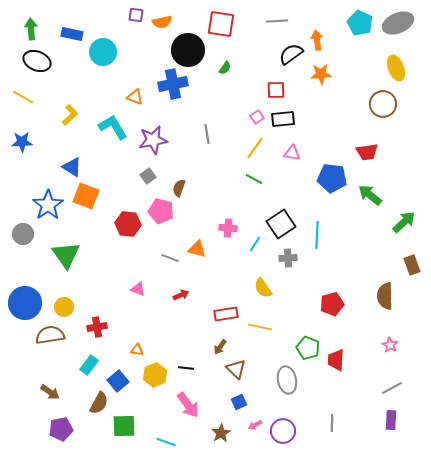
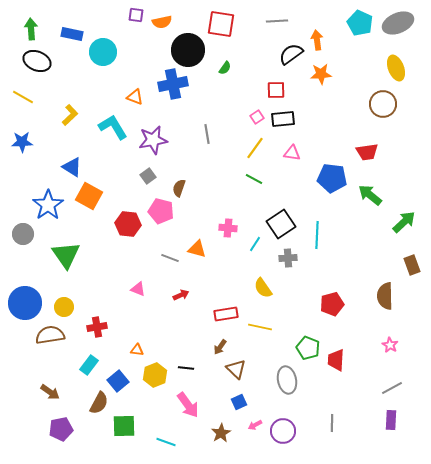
orange square at (86, 196): moved 3 px right; rotated 8 degrees clockwise
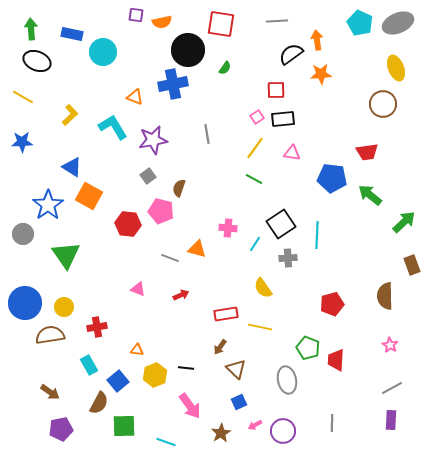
cyan rectangle at (89, 365): rotated 66 degrees counterclockwise
pink arrow at (188, 405): moved 2 px right, 1 px down
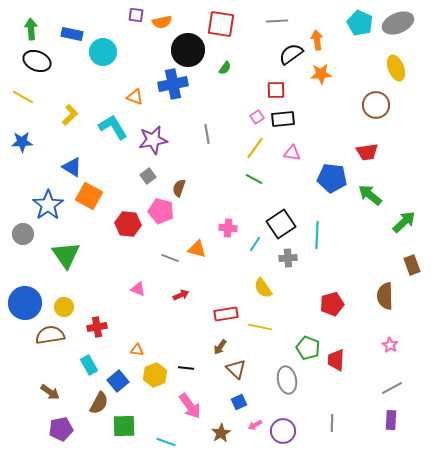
brown circle at (383, 104): moved 7 px left, 1 px down
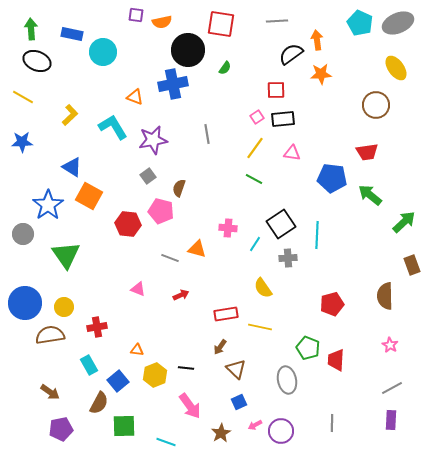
yellow ellipse at (396, 68): rotated 15 degrees counterclockwise
purple circle at (283, 431): moved 2 px left
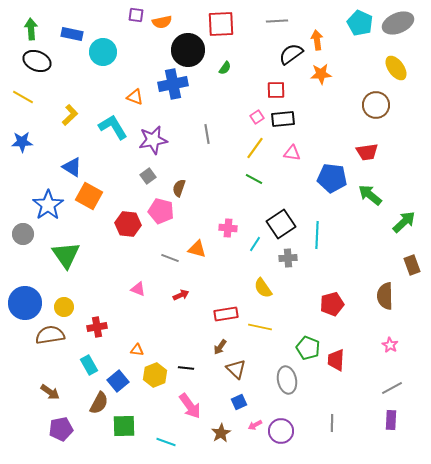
red square at (221, 24): rotated 12 degrees counterclockwise
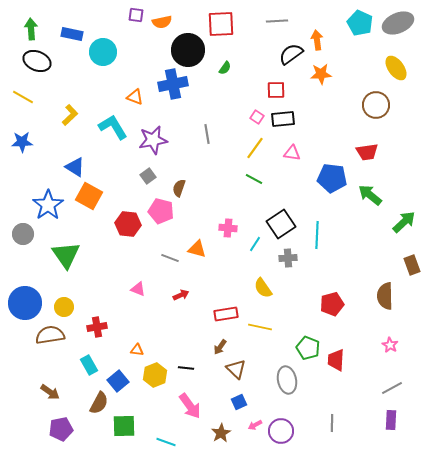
pink square at (257, 117): rotated 24 degrees counterclockwise
blue triangle at (72, 167): moved 3 px right
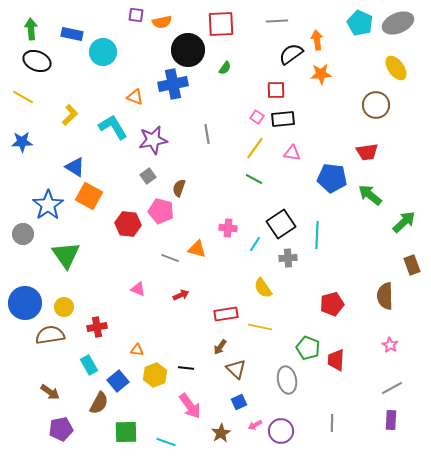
green square at (124, 426): moved 2 px right, 6 px down
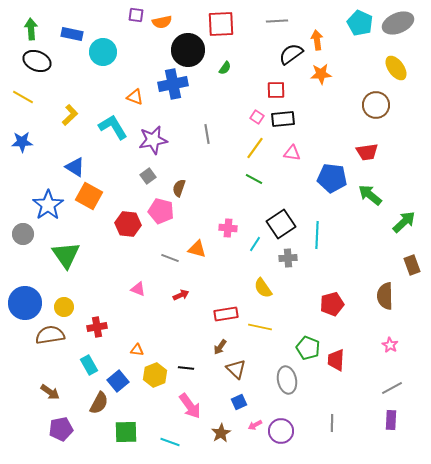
cyan line at (166, 442): moved 4 px right
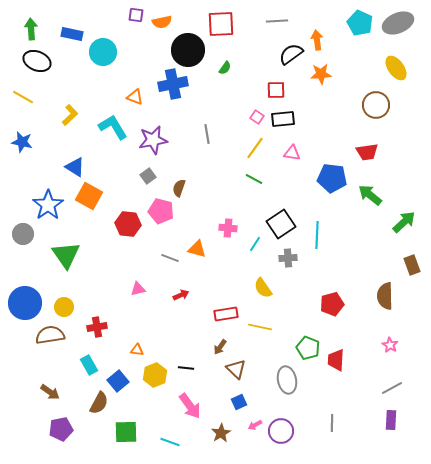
blue star at (22, 142): rotated 15 degrees clockwise
pink triangle at (138, 289): rotated 35 degrees counterclockwise
